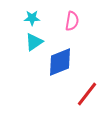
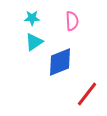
pink semicircle: rotated 12 degrees counterclockwise
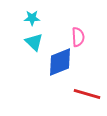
pink semicircle: moved 6 px right, 16 px down
cyan triangle: rotated 42 degrees counterclockwise
red line: rotated 68 degrees clockwise
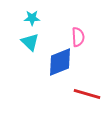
cyan triangle: moved 4 px left
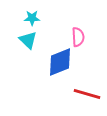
cyan triangle: moved 2 px left, 2 px up
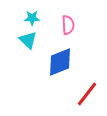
pink semicircle: moved 10 px left, 12 px up
red line: rotated 68 degrees counterclockwise
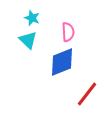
cyan star: rotated 21 degrees clockwise
pink semicircle: moved 7 px down
blue diamond: moved 2 px right
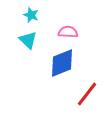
cyan star: moved 1 px left, 3 px up
pink semicircle: rotated 84 degrees counterclockwise
blue diamond: moved 1 px down
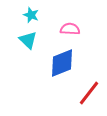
pink semicircle: moved 2 px right, 3 px up
red line: moved 2 px right, 1 px up
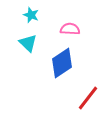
cyan triangle: moved 3 px down
blue diamond: rotated 12 degrees counterclockwise
red line: moved 1 px left, 5 px down
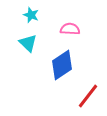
blue diamond: moved 2 px down
red line: moved 2 px up
